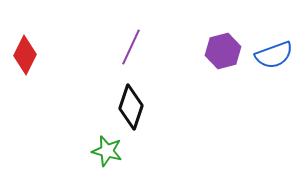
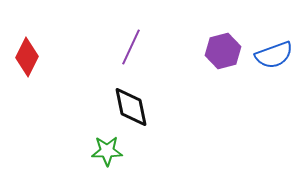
red diamond: moved 2 px right, 2 px down
black diamond: rotated 30 degrees counterclockwise
green star: rotated 16 degrees counterclockwise
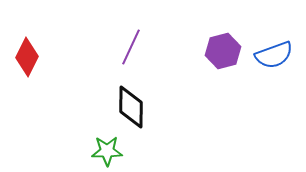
black diamond: rotated 12 degrees clockwise
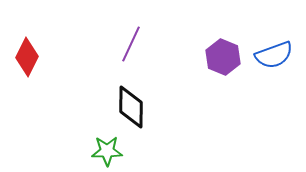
purple line: moved 3 px up
purple hexagon: moved 6 px down; rotated 24 degrees counterclockwise
